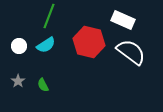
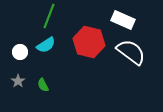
white circle: moved 1 px right, 6 px down
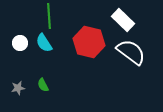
green line: rotated 25 degrees counterclockwise
white rectangle: rotated 20 degrees clockwise
cyan semicircle: moved 2 px left, 2 px up; rotated 90 degrees clockwise
white circle: moved 9 px up
gray star: moved 7 px down; rotated 24 degrees clockwise
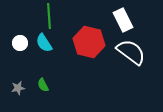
white rectangle: rotated 20 degrees clockwise
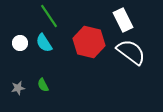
green line: rotated 30 degrees counterclockwise
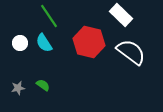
white rectangle: moved 2 px left, 5 px up; rotated 20 degrees counterclockwise
green semicircle: rotated 152 degrees clockwise
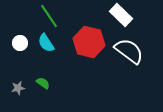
cyan semicircle: moved 2 px right
white semicircle: moved 2 px left, 1 px up
green semicircle: moved 2 px up
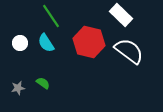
green line: moved 2 px right
